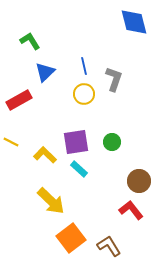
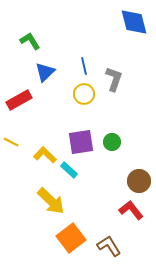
purple square: moved 5 px right
cyan rectangle: moved 10 px left, 1 px down
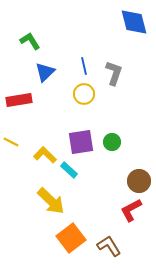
gray L-shape: moved 6 px up
red rectangle: rotated 20 degrees clockwise
red L-shape: rotated 80 degrees counterclockwise
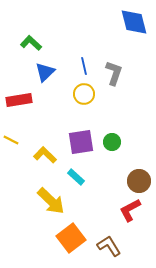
green L-shape: moved 1 px right, 2 px down; rotated 15 degrees counterclockwise
yellow line: moved 2 px up
cyan rectangle: moved 7 px right, 7 px down
red L-shape: moved 1 px left
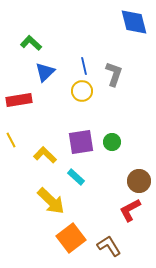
gray L-shape: moved 1 px down
yellow circle: moved 2 px left, 3 px up
yellow line: rotated 35 degrees clockwise
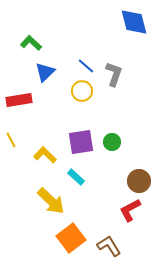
blue line: moved 2 px right; rotated 36 degrees counterclockwise
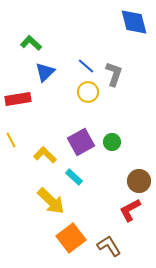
yellow circle: moved 6 px right, 1 px down
red rectangle: moved 1 px left, 1 px up
purple square: rotated 20 degrees counterclockwise
cyan rectangle: moved 2 px left
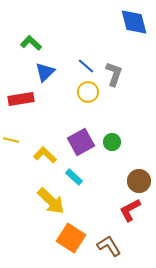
red rectangle: moved 3 px right
yellow line: rotated 49 degrees counterclockwise
orange square: rotated 20 degrees counterclockwise
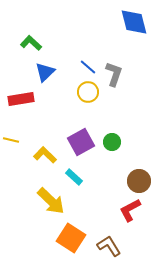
blue line: moved 2 px right, 1 px down
